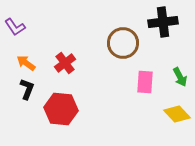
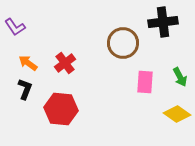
orange arrow: moved 2 px right
black L-shape: moved 2 px left
yellow diamond: rotated 12 degrees counterclockwise
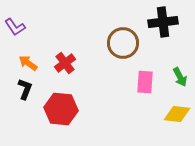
yellow diamond: rotated 28 degrees counterclockwise
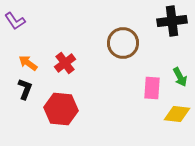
black cross: moved 9 px right, 1 px up
purple L-shape: moved 6 px up
pink rectangle: moved 7 px right, 6 px down
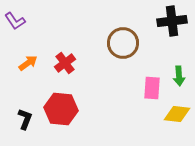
orange arrow: rotated 108 degrees clockwise
green arrow: moved 1 px left, 1 px up; rotated 24 degrees clockwise
black L-shape: moved 30 px down
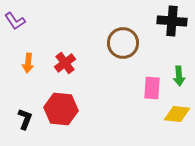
black cross: rotated 12 degrees clockwise
orange arrow: rotated 132 degrees clockwise
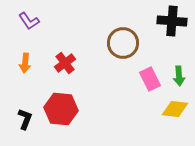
purple L-shape: moved 14 px right
orange arrow: moved 3 px left
pink rectangle: moved 2 px left, 9 px up; rotated 30 degrees counterclockwise
yellow diamond: moved 2 px left, 5 px up
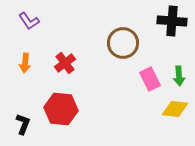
black L-shape: moved 2 px left, 5 px down
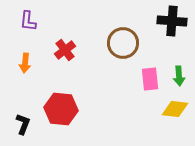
purple L-shape: moved 1 px left; rotated 40 degrees clockwise
red cross: moved 13 px up
pink rectangle: rotated 20 degrees clockwise
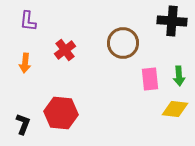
red hexagon: moved 4 px down
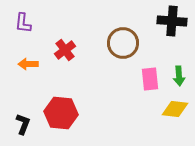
purple L-shape: moved 5 px left, 2 px down
orange arrow: moved 3 px right, 1 px down; rotated 84 degrees clockwise
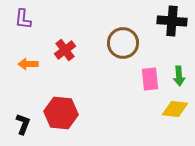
purple L-shape: moved 4 px up
